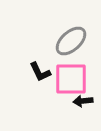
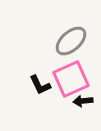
black L-shape: moved 13 px down
pink square: rotated 24 degrees counterclockwise
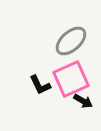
black arrow: rotated 144 degrees counterclockwise
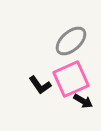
black L-shape: rotated 10 degrees counterclockwise
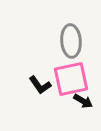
gray ellipse: rotated 52 degrees counterclockwise
pink square: rotated 12 degrees clockwise
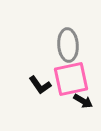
gray ellipse: moved 3 px left, 4 px down
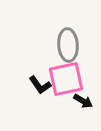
pink square: moved 5 px left
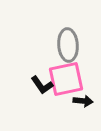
black L-shape: moved 2 px right
black arrow: rotated 24 degrees counterclockwise
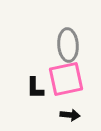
black L-shape: moved 7 px left, 3 px down; rotated 35 degrees clockwise
black arrow: moved 13 px left, 14 px down
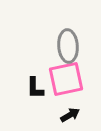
gray ellipse: moved 1 px down
black arrow: rotated 36 degrees counterclockwise
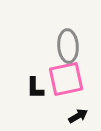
black arrow: moved 8 px right, 1 px down
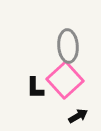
pink square: moved 1 px left, 1 px down; rotated 30 degrees counterclockwise
